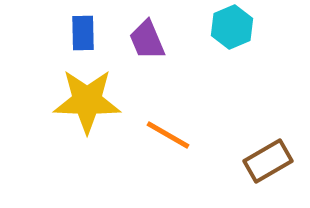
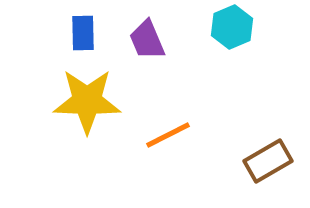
orange line: rotated 57 degrees counterclockwise
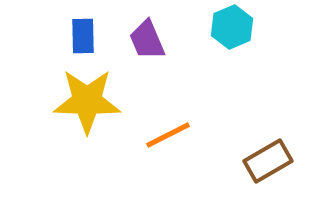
blue rectangle: moved 3 px down
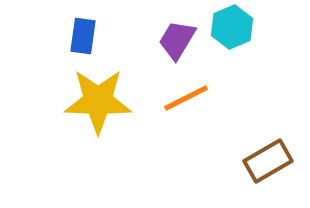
blue rectangle: rotated 9 degrees clockwise
purple trapezoid: moved 30 px right; rotated 54 degrees clockwise
yellow star: moved 11 px right
orange line: moved 18 px right, 37 px up
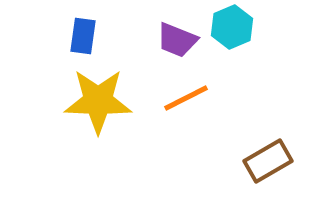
purple trapezoid: rotated 99 degrees counterclockwise
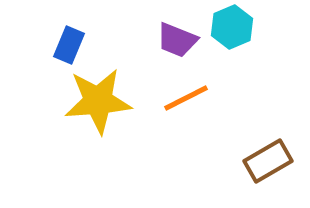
blue rectangle: moved 14 px left, 9 px down; rotated 15 degrees clockwise
yellow star: rotated 6 degrees counterclockwise
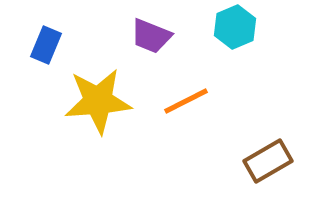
cyan hexagon: moved 3 px right
purple trapezoid: moved 26 px left, 4 px up
blue rectangle: moved 23 px left
orange line: moved 3 px down
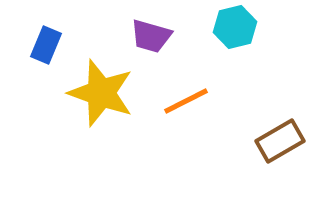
cyan hexagon: rotated 9 degrees clockwise
purple trapezoid: rotated 6 degrees counterclockwise
yellow star: moved 3 px right, 8 px up; rotated 24 degrees clockwise
brown rectangle: moved 12 px right, 20 px up
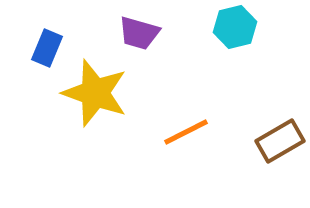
purple trapezoid: moved 12 px left, 3 px up
blue rectangle: moved 1 px right, 3 px down
yellow star: moved 6 px left
orange line: moved 31 px down
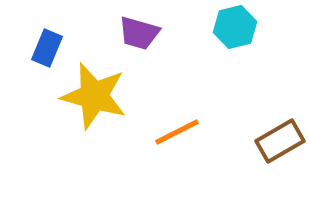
yellow star: moved 1 px left, 3 px down; rotated 4 degrees counterclockwise
orange line: moved 9 px left
